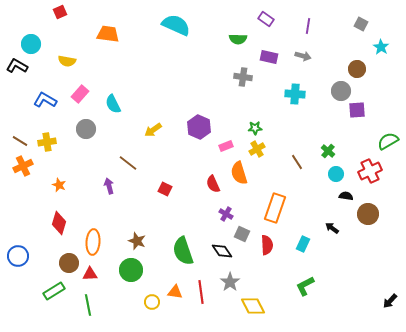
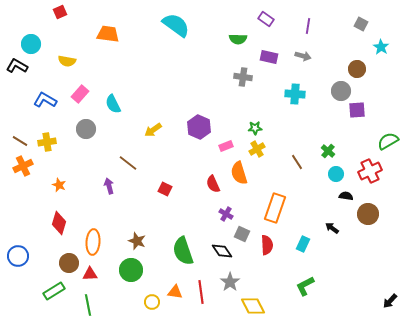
cyan semicircle at (176, 25): rotated 12 degrees clockwise
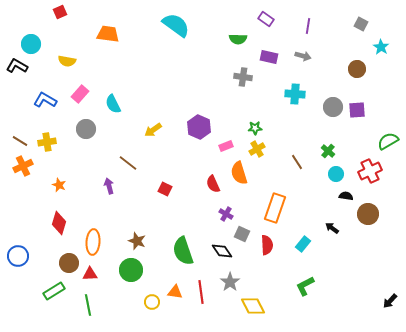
gray circle at (341, 91): moved 8 px left, 16 px down
cyan rectangle at (303, 244): rotated 14 degrees clockwise
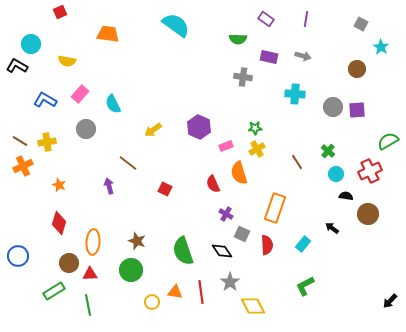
purple line at (308, 26): moved 2 px left, 7 px up
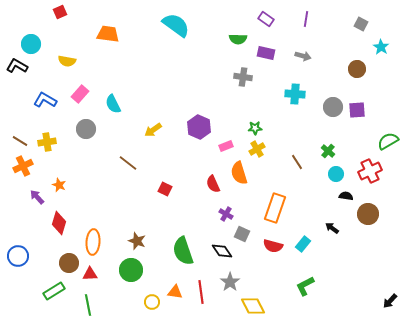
purple rectangle at (269, 57): moved 3 px left, 4 px up
purple arrow at (109, 186): moved 72 px left, 11 px down; rotated 28 degrees counterclockwise
red semicircle at (267, 245): moved 6 px right, 1 px down; rotated 108 degrees clockwise
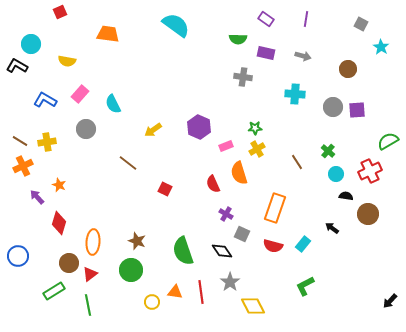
brown circle at (357, 69): moved 9 px left
red triangle at (90, 274): rotated 35 degrees counterclockwise
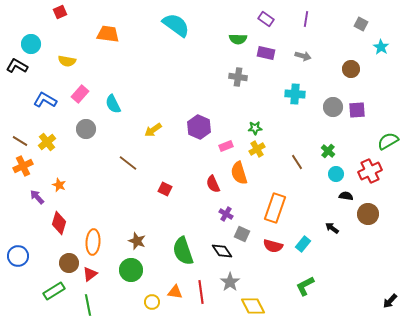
brown circle at (348, 69): moved 3 px right
gray cross at (243, 77): moved 5 px left
yellow cross at (47, 142): rotated 30 degrees counterclockwise
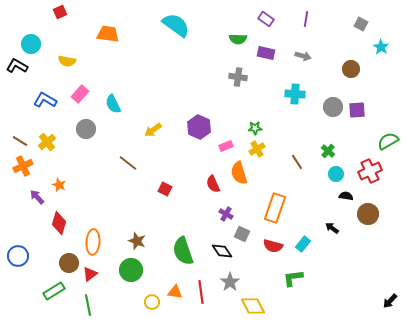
green L-shape at (305, 286): moved 12 px left, 8 px up; rotated 20 degrees clockwise
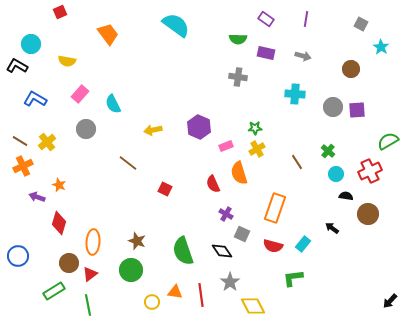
orange trapezoid at (108, 34): rotated 45 degrees clockwise
blue L-shape at (45, 100): moved 10 px left, 1 px up
yellow arrow at (153, 130): rotated 24 degrees clockwise
purple arrow at (37, 197): rotated 28 degrees counterclockwise
red line at (201, 292): moved 3 px down
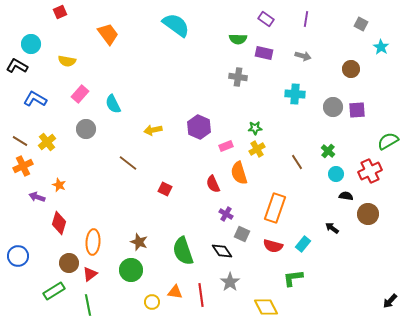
purple rectangle at (266, 53): moved 2 px left
brown star at (137, 241): moved 2 px right, 1 px down
yellow diamond at (253, 306): moved 13 px right, 1 px down
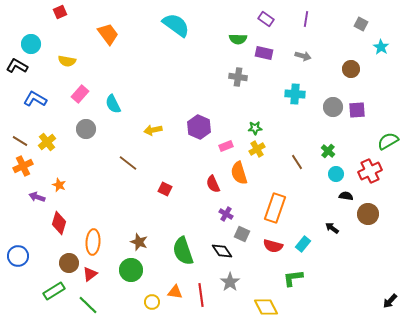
green line at (88, 305): rotated 35 degrees counterclockwise
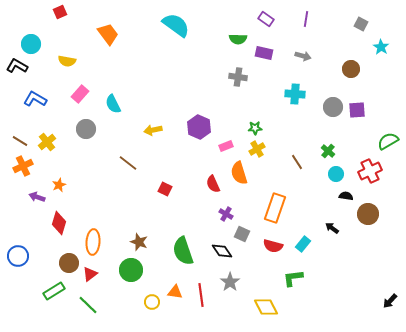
orange star at (59, 185): rotated 24 degrees clockwise
